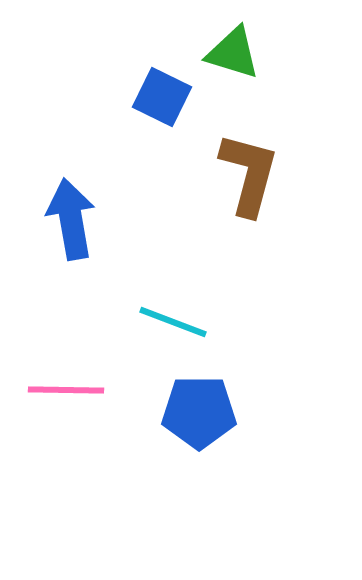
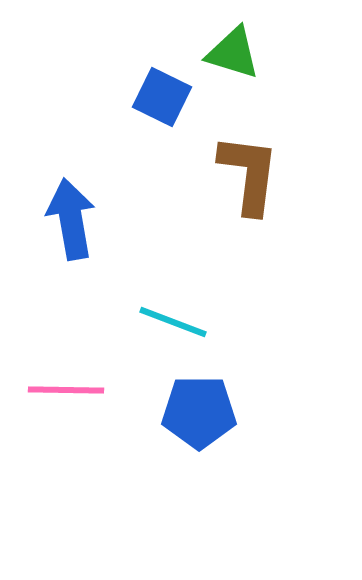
brown L-shape: rotated 8 degrees counterclockwise
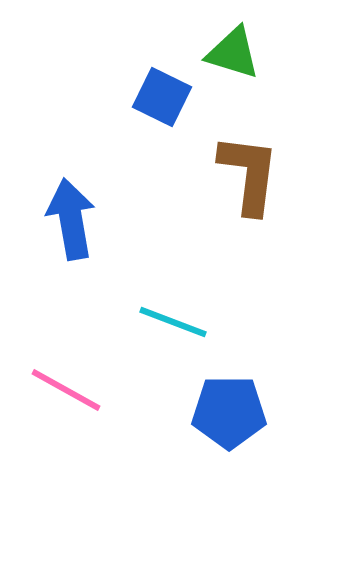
pink line: rotated 28 degrees clockwise
blue pentagon: moved 30 px right
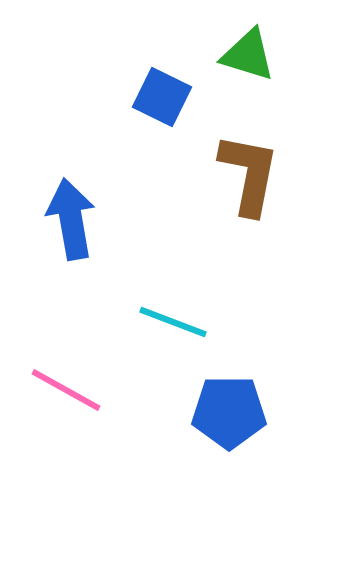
green triangle: moved 15 px right, 2 px down
brown L-shape: rotated 4 degrees clockwise
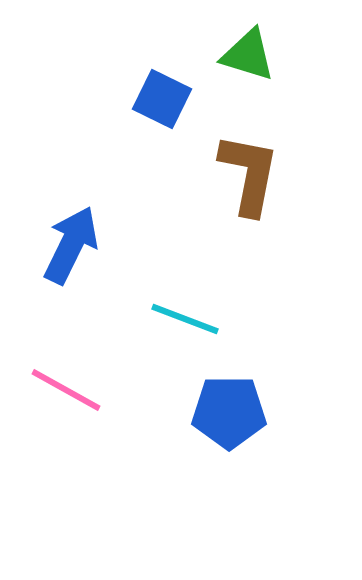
blue square: moved 2 px down
blue arrow: moved 26 px down; rotated 36 degrees clockwise
cyan line: moved 12 px right, 3 px up
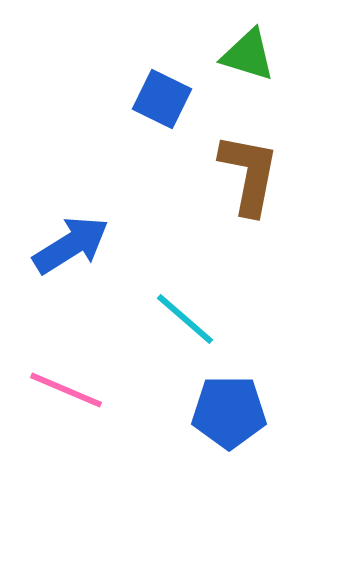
blue arrow: rotated 32 degrees clockwise
cyan line: rotated 20 degrees clockwise
pink line: rotated 6 degrees counterclockwise
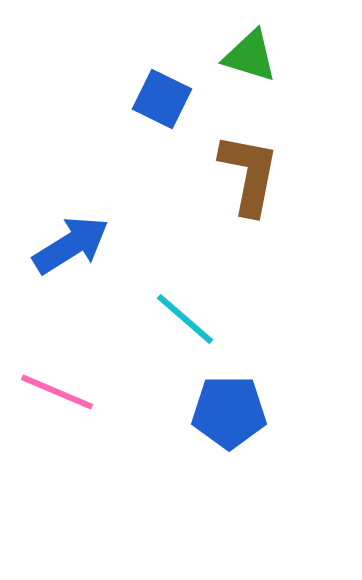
green triangle: moved 2 px right, 1 px down
pink line: moved 9 px left, 2 px down
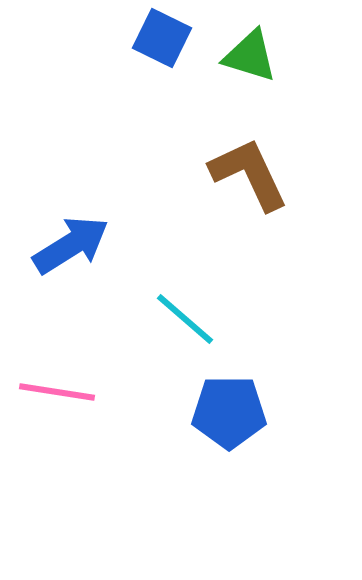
blue square: moved 61 px up
brown L-shape: rotated 36 degrees counterclockwise
pink line: rotated 14 degrees counterclockwise
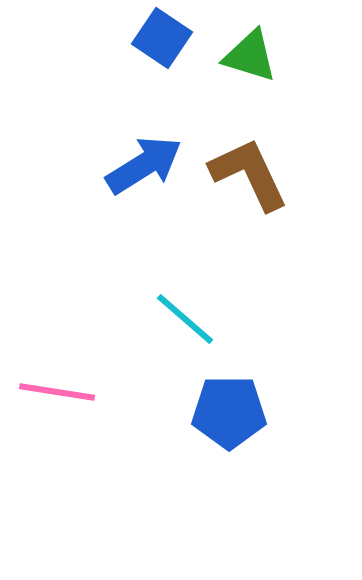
blue square: rotated 8 degrees clockwise
blue arrow: moved 73 px right, 80 px up
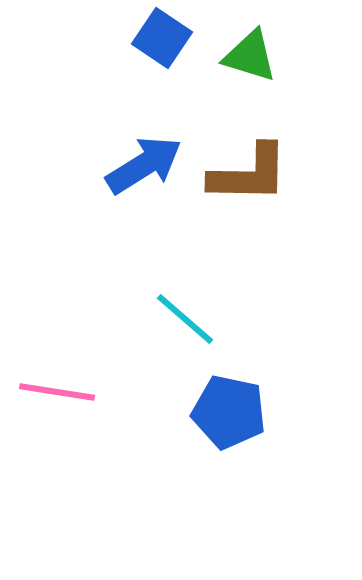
brown L-shape: rotated 116 degrees clockwise
blue pentagon: rotated 12 degrees clockwise
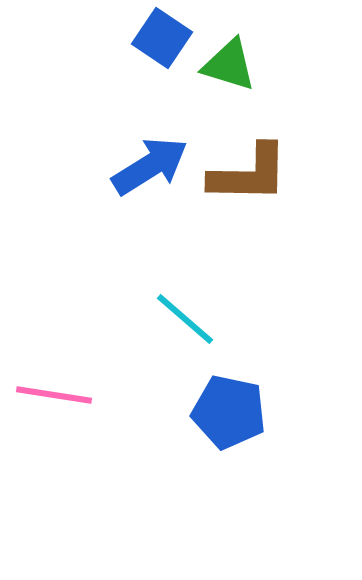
green triangle: moved 21 px left, 9 px down
blue arrow: moved 6 px right, 1 px down
pink line: moved 3 px left, 3 px down
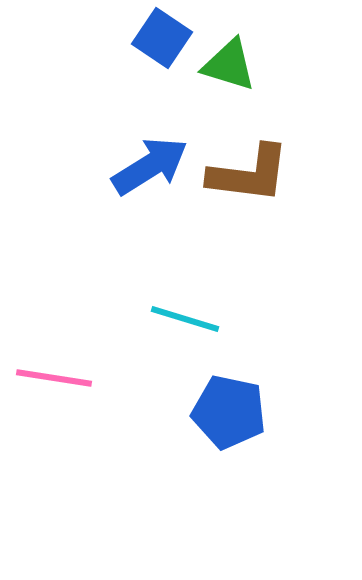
brown L-shape: rotated 6 degrees clockwise
cyan line: rotated 24 degrees counterclockwise
pink line: moved 17 px up
